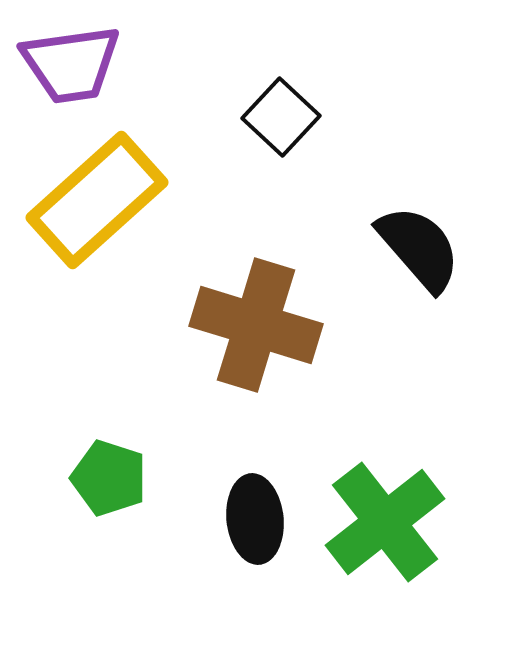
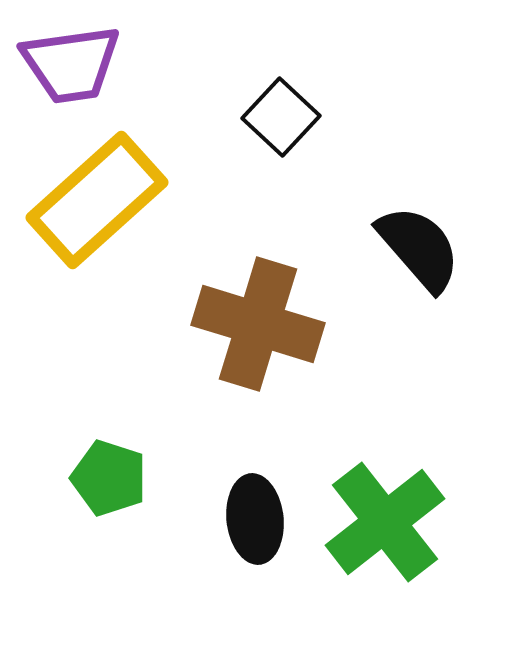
brown cross: moved 2 px right, 1 px up
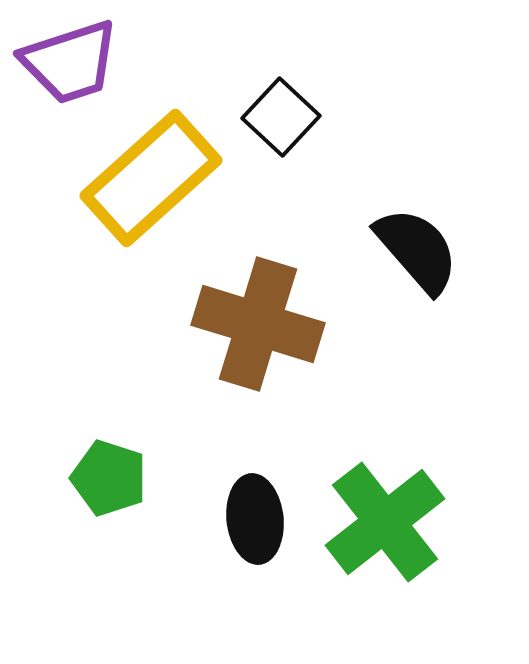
purple trapezoid: moved 1 px left, 2 px up; rotated 10 degrees counterclockwise
yellow rectangle: moved 54 px right, 22 px up
black semicircle: moved 2 px left, 2 px down
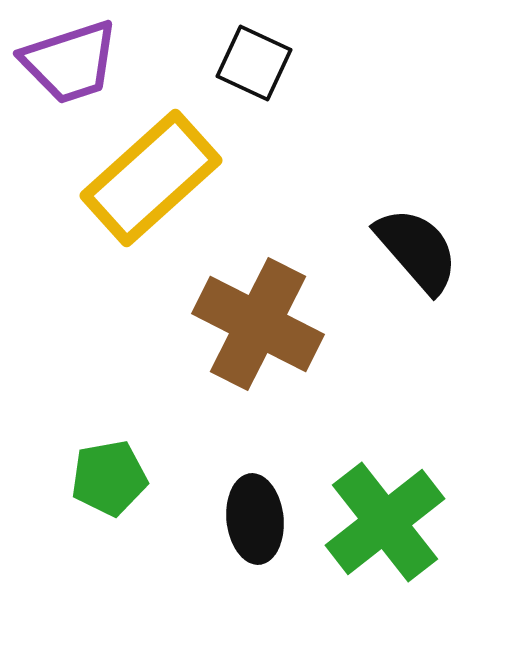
black square: moved 27 px left, 54 px up; rotated 18 degrees counterclockwise
brown cross: rotated 10 degrees clockwise
green pentagon: rotated 28 degrees counterclockwise
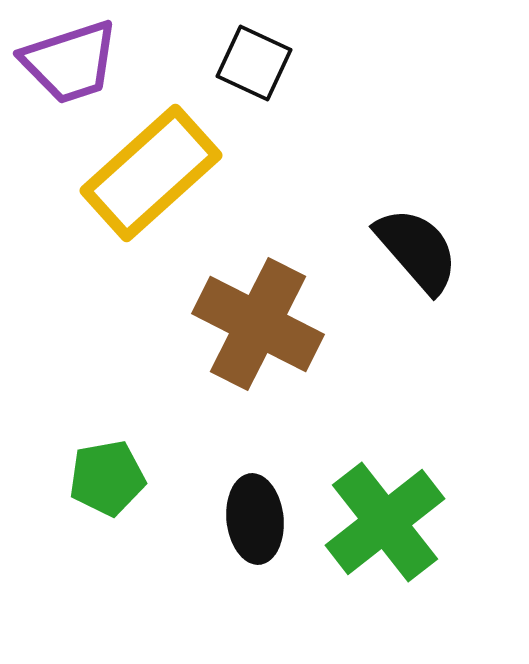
yellow rectangle: moved 5 px up
green pentagon: moved 2 px left
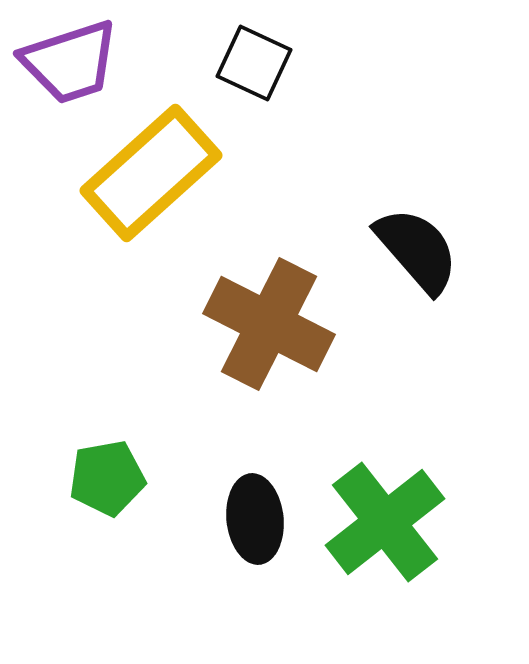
brown cross: moved 11 px right
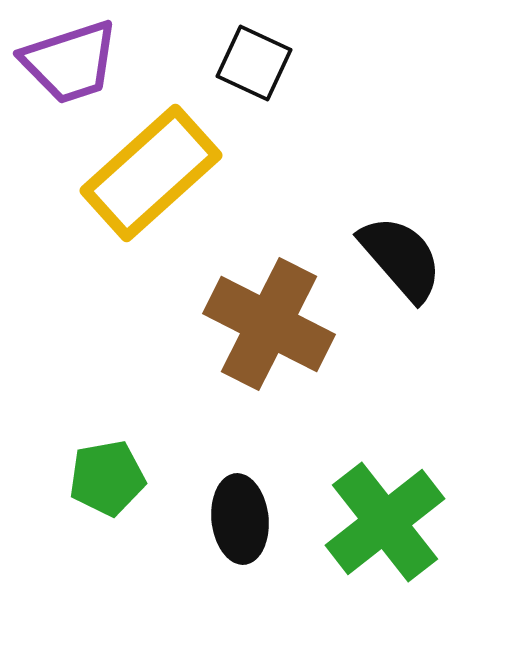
black semicircle: moved 16 px left, 8 px down
black ellipse: moved 15 px left
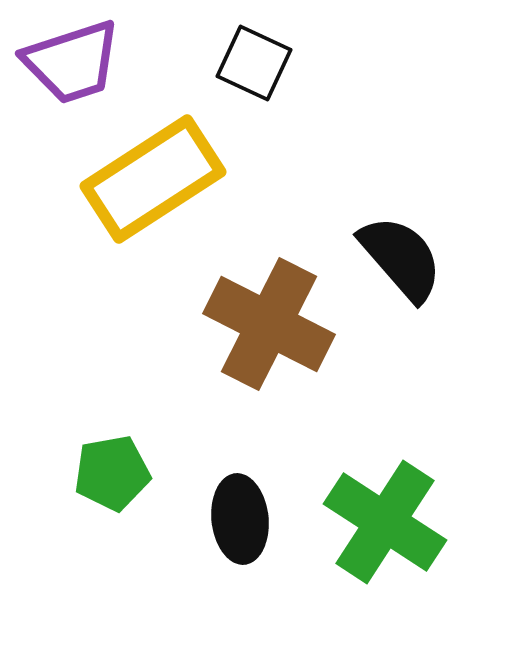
purple trapezoid: moved 2 px right
yellow rectangle: moved 2 px right, 6 px down; rotated 9 degrees clockwise
green pentagon: moved 5 px right, 5 px up
green cross: rotated 19 degrees counterclockwise
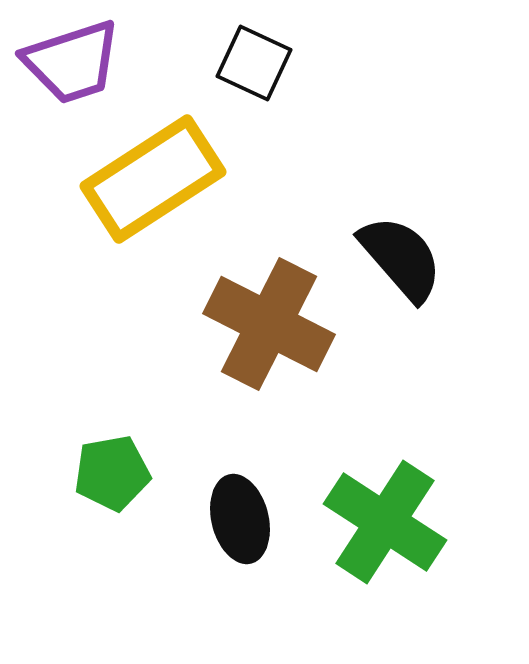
black ellipse: rotated 8 degrees counterclockwise
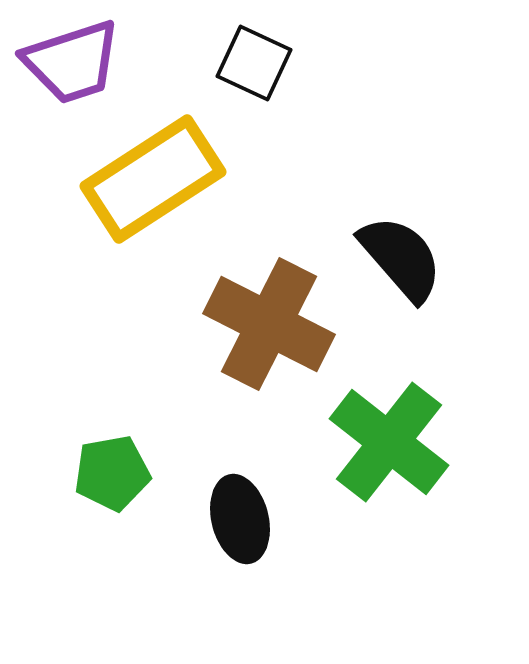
green cross: moved 4 px right, 80 px up; rotated 5 degrees clockwise
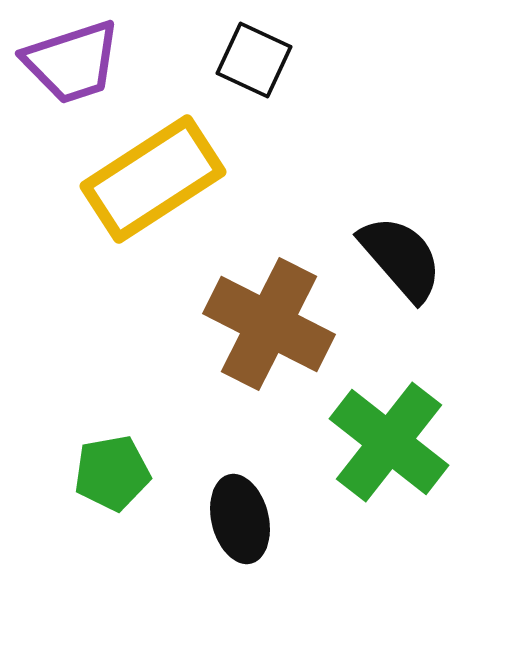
black square: moved 3 px up
